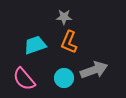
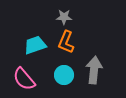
orange L-shape: moved 3 px left
gray arrow: rotated 64 degrees counterclockwise
cyan circle: moved 3 px up
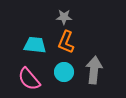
cyan trapezoid: rotated 25 degrees clockwise
cyan circle: moved 3 px up
pink semicircle: moved 5 px right
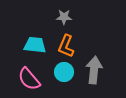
orange L-shape: moved 4 px down
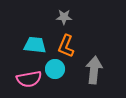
cyan circle: moved 9 px left, 3 px up
pink semicircle: rotated 60 degrees counterclockwise
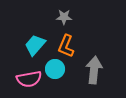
cyan trapezoid: rotated 55 degrees counterclockwise
